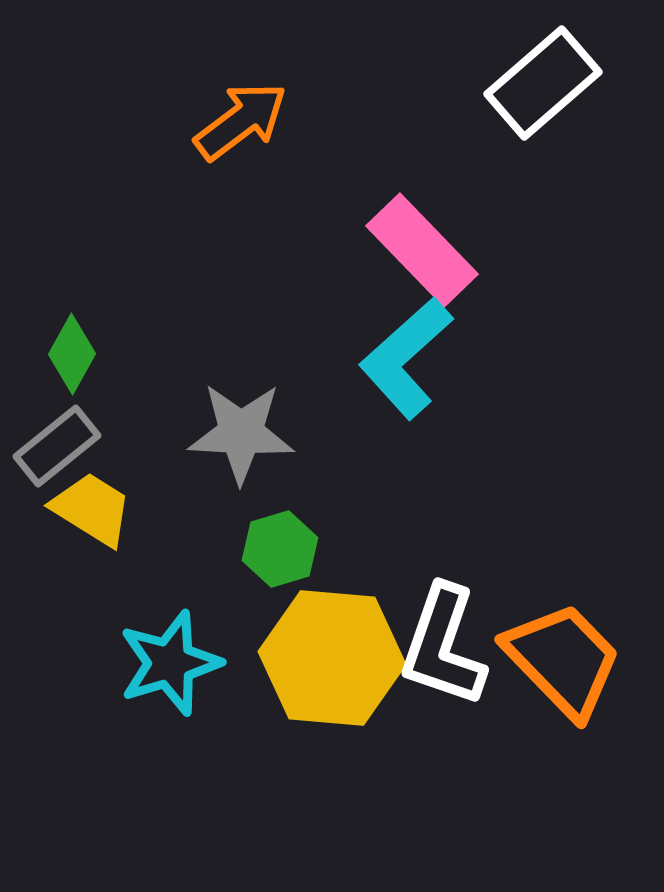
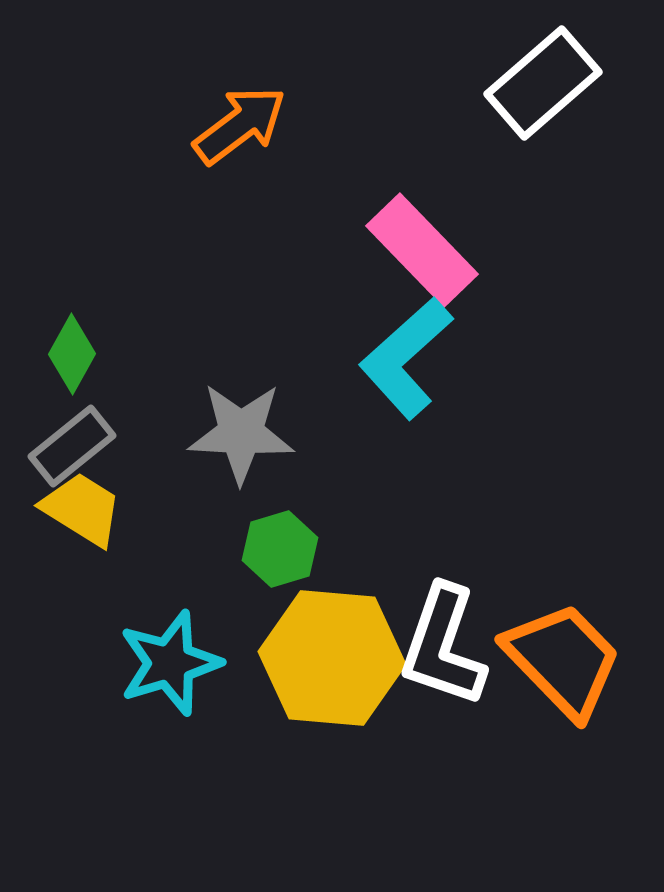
orange arrow: moved 1 px left, 4 px down
gray rectangle: moved 15 px right
yellow trapezoid: moved 10 px left
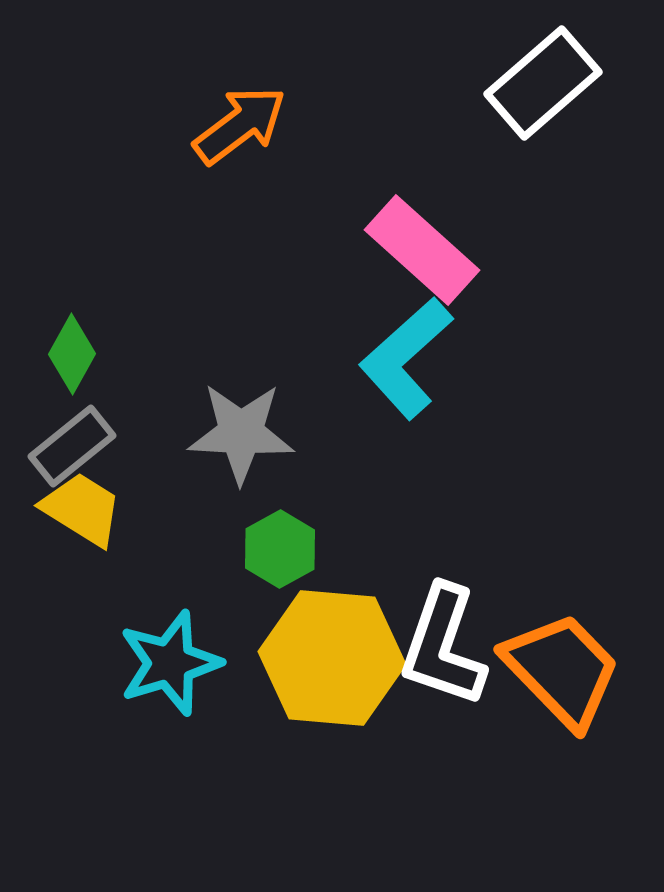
pink rectangle: rotated 4 degrees counterclockwise
green hexagon: rotated 12 degrees counterclockwise
orange trapezoid: moved 1 px left, 10 px down
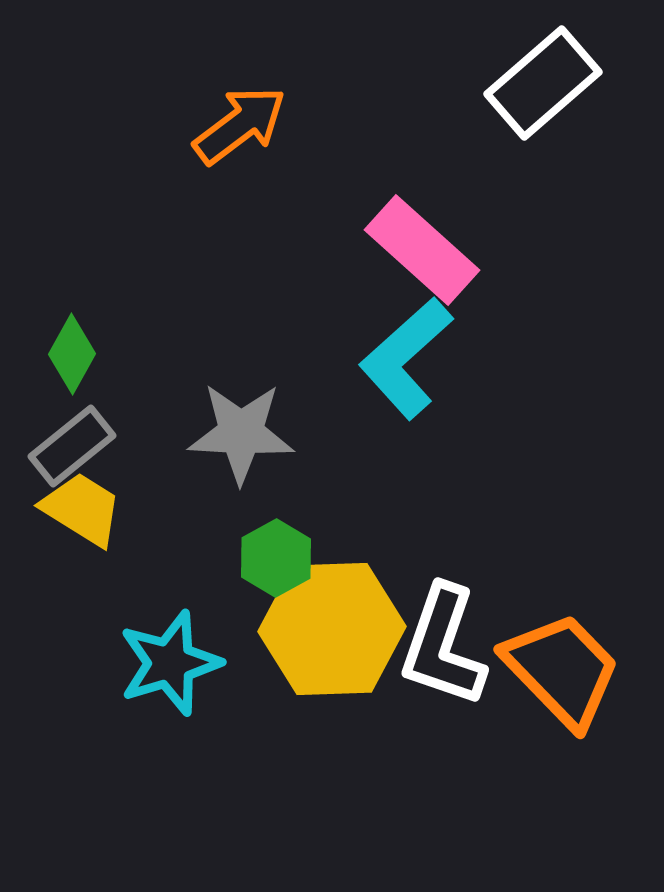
green hexagon: moved 4 px left, 9 px down
yellow hexagon: moved 29 px up; rotated 7 degrees counterclockwise
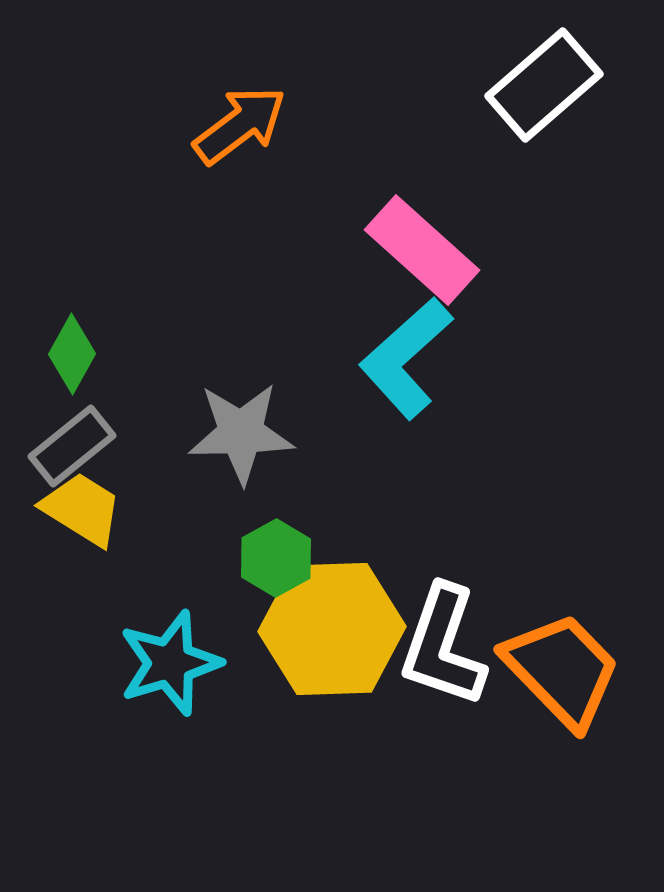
white rectangle: moved 1 px right, 2 px down
gray star: rotated 4 degrees counterclockwise
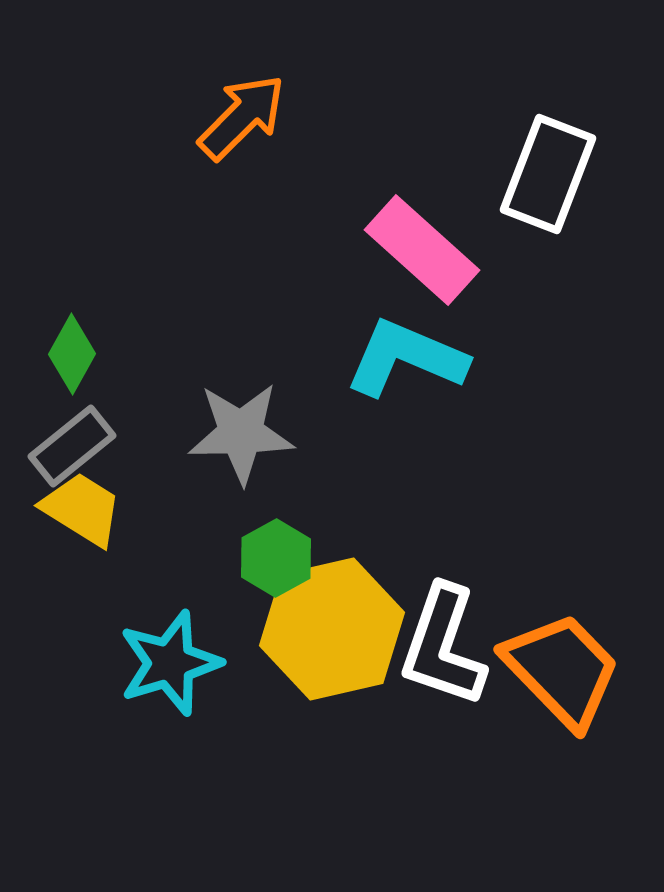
white rectangle: moved 4 px right, 89 px down; rotated 28 degrees counterclockwise
orange arrow: moved 2 px right, 8 px up; rotated 8 degrees counterclockwise
cyan L-shape: rotated 65 degrees clockwise
yellow hexagon: rotated 11 degrees counterclockwise
